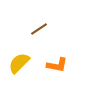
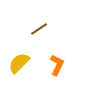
orange L-shape: rotated 75 degrees counterclockwise
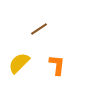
orange L-shape: rotated 20 degrees counterclockwise
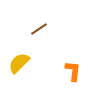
orange L-shape: moved 16 px right, 6 px down
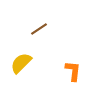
yellow semicircle: moved 2 px right
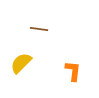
brown line: rotated 42 degrees clockwise
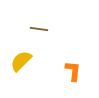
yellow semicircle: moved 2 px up
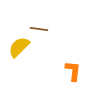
yellow semicircle: moved 2 px left, 14 px up
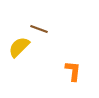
brown line: rotated 12 degrees clockwise
